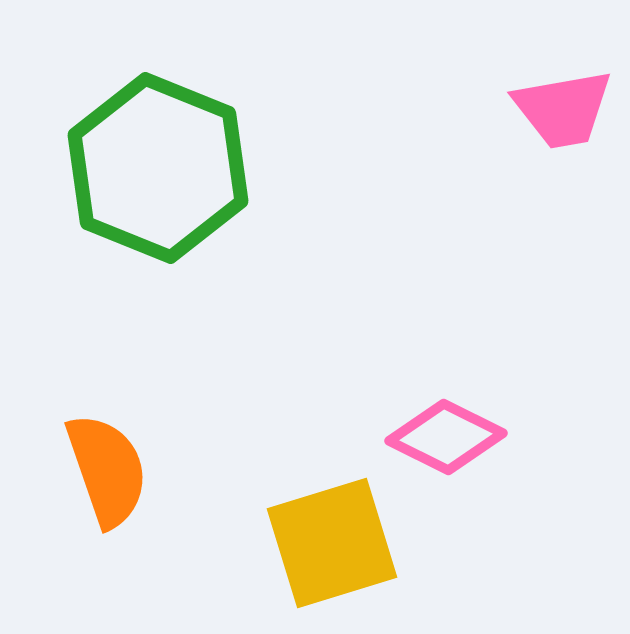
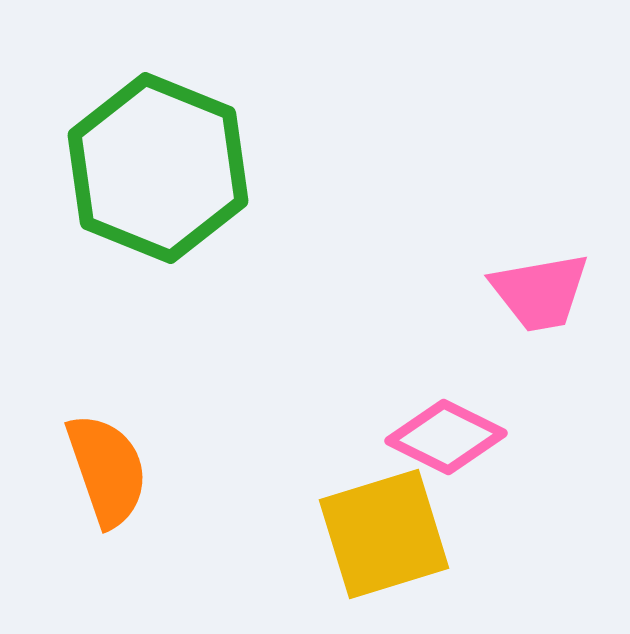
pink trapezoid: moved 23 px left, 183 px down
yellow square: moved 52 px right, 9 px up
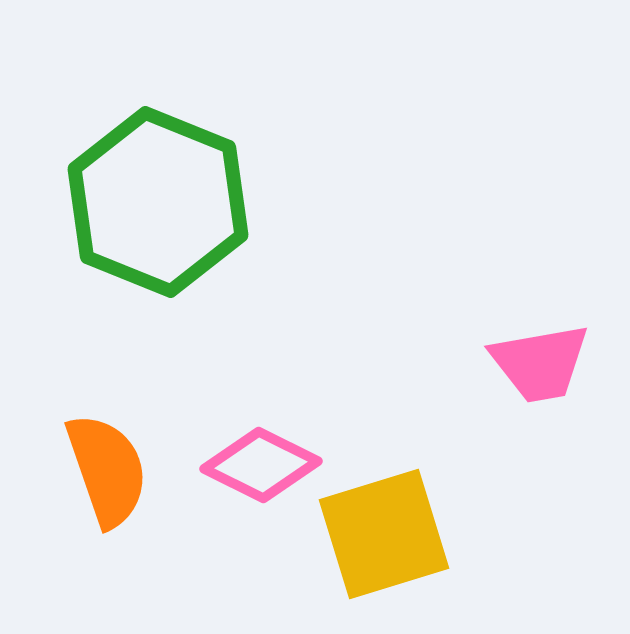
green hexagon: moved 34 px down
pink trapezoid: moved 71 px down
pink diamond: moved 185 px left, 28 px down
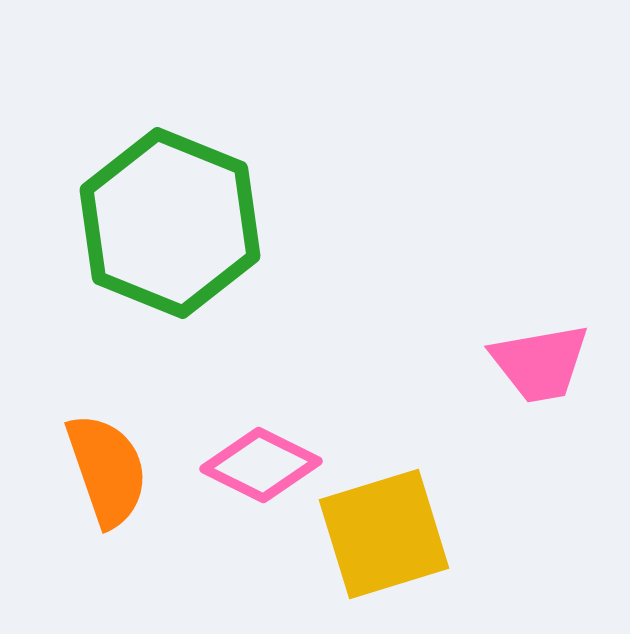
green hexagon: moved 12 px right, 21 px down
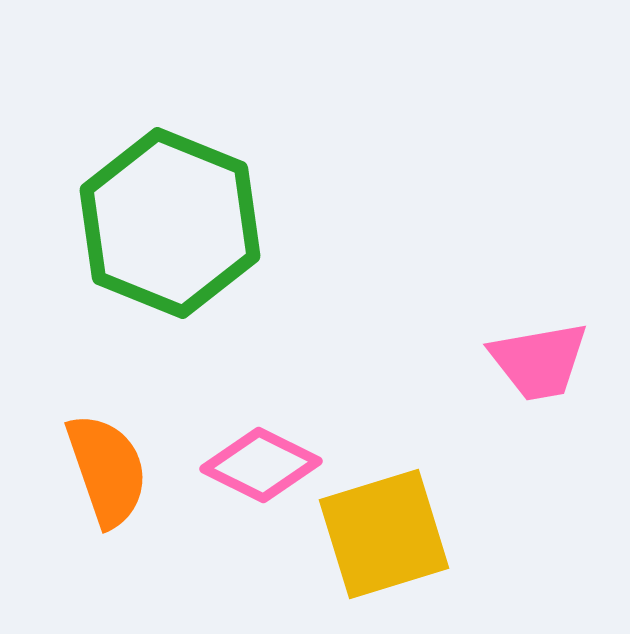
pink trapezoid: moved 1 px left, 2 px up
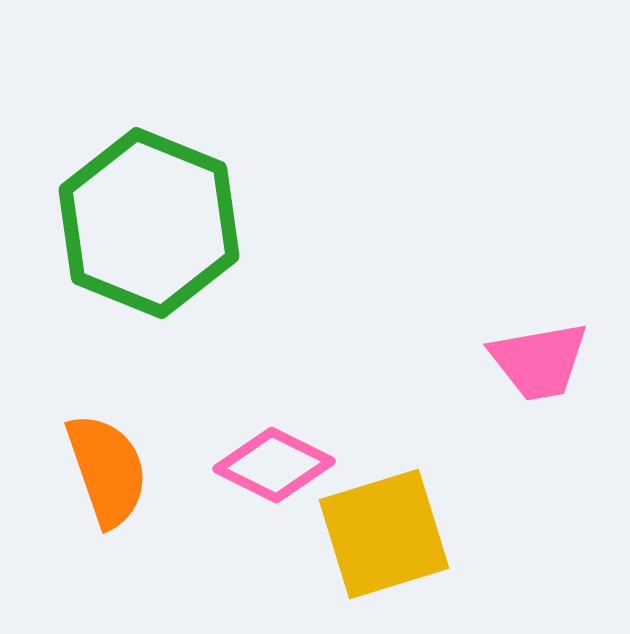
green hexagon: moved 21 px left
pink diamond: moved 13 px right
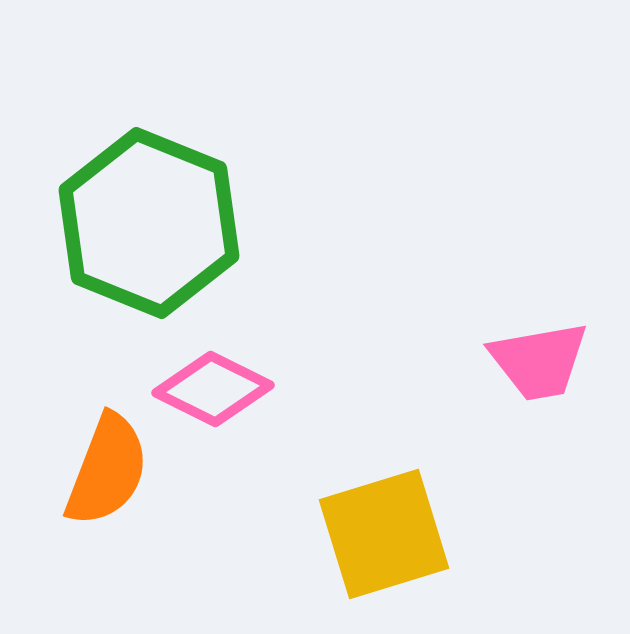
pink diamond: moved 61 px left, 76 px up
orange semicircle: rotated 40 degrees clockwise
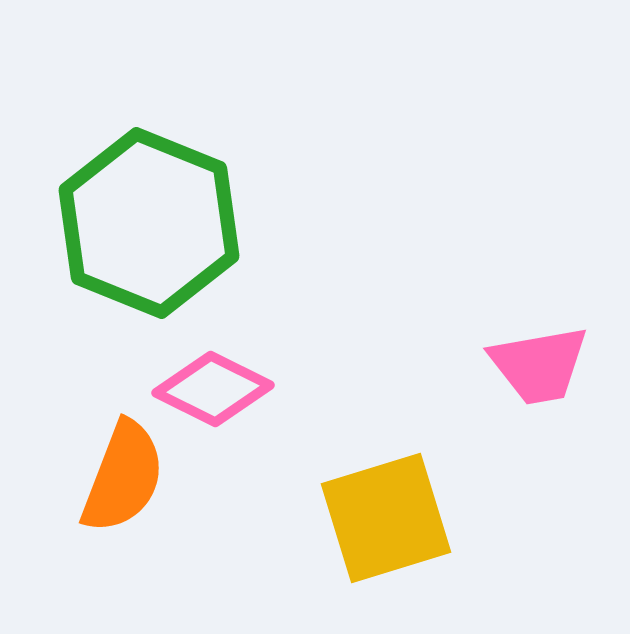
pink trapezoid: moved 4 px down
orange semicircle: moved 16 px right, 7 px down
yellow square: moved 2 px right, 16 px up
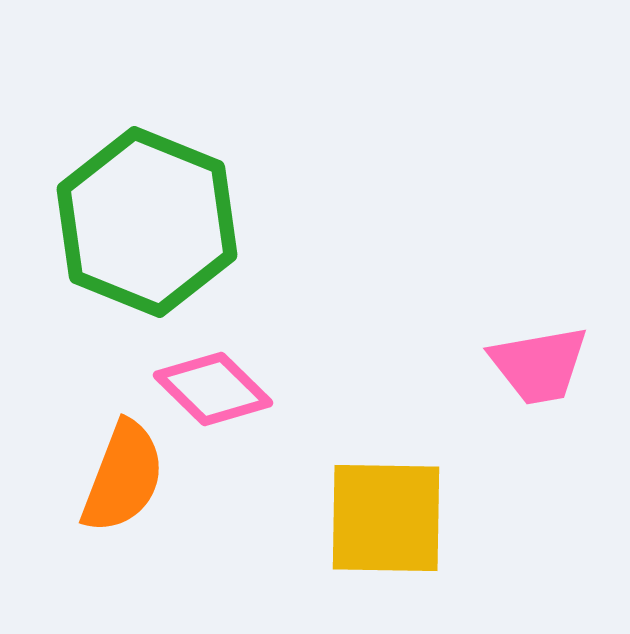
green hexagon: moved 2 px left, 1 px up
pink diamond: rotated 18 degrees clockwise
yellow square: rotated 18 degrees clockwise
